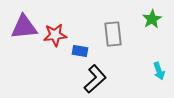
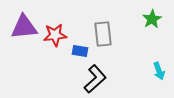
gray rectangle: moved 10 px left
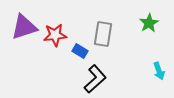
green star: moved 3 px left, 4 px down
purple triangle: rotated 12 degrees counterclockwise
gray rectangle: rotated 15 degrees clockwise
blue rectangle: rotated 21 degrees clockwise
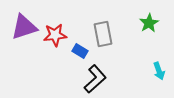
gray rectangle: rotated 20 degrees counterclockwise
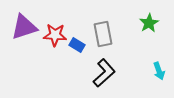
red star: rotated 10 degrees clockwise
blue rectangle: moved 3 px left, 6 px up
black L-shape: moved 9 px right, 6 px up
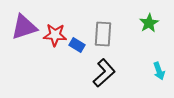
gray rectangle: rotated 15 degrees clockwise
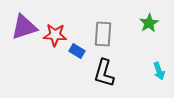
blue rectangle: moved 6 px down
black L-shape: rotated 148 degrees clockwise
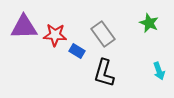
green star: rotated 18 degrees counterclockwise
purple triangle: rotated 16 degrees clockwise
gray rectangle: rotated 40 degrees counterclockwise
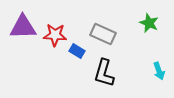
purple triangle: moved 1 px left
gray rectangle: rotated 30 degrees counterclockwise
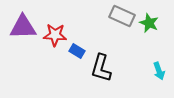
gray rectangle: moved 19 px right, 18 px up
black L-shape: moved 3 px left, 5 px up
